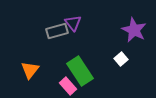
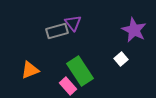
orange triangle: rotated 30 degrees clockwise
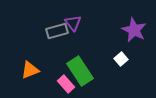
pink rectangle: moved 2 px left, 2 px up
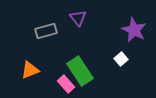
purple triangle: moved 5 px right, 5 px up
gray rectangle: moved 11 px left
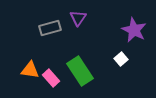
purple triangle: rotated 12 degrees clockwise
gray rectangle: moved 4 px right, 3 px up
orange triangle: rotated 30 degrees clockwise
pink rectangle: moved 15 px left, 6 px up
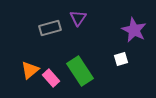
white square: rotated 24 degrees clockwise
orange triangle: rotated 48 degrees counterclockwise
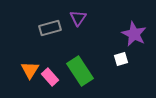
purple star: moved 4 px down
orange triangle: rotated 18 degrees counterclockwise
pink rectangle: moved 1 px left, 1 px up
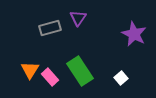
white square: moved 19 px down; rotated 24 degrees counterclockwise
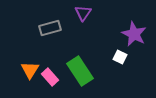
purple triangle: moved 5 px right, 5 px up
white square: moved 1 px left, 21 px up; rotated 24 degrees counterclockwise
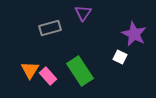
pink rectangle: moved 2 px left, 1 px up
